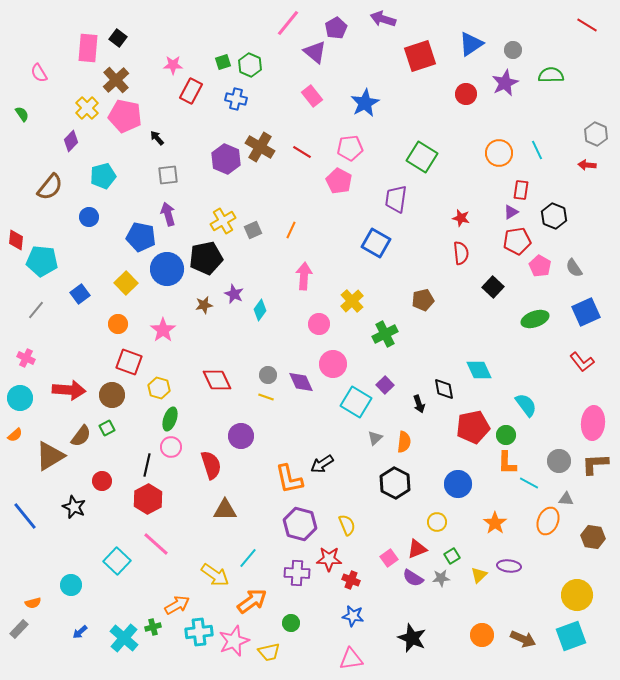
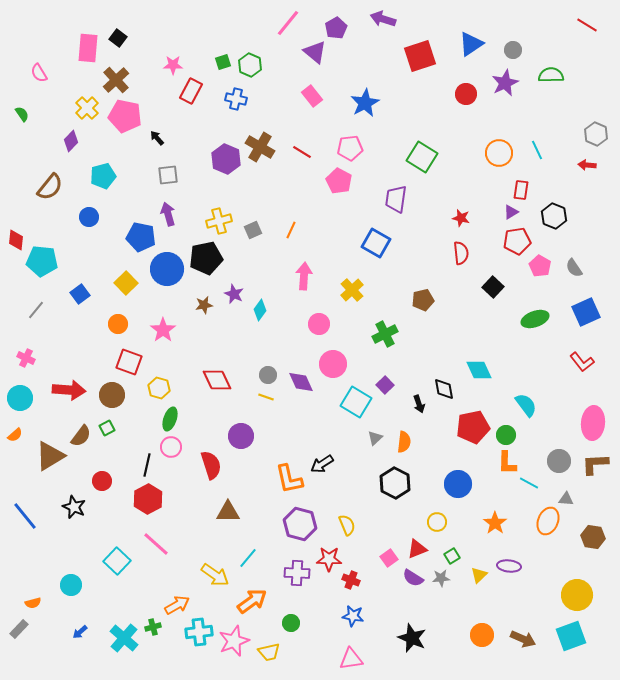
yellow cross at (223, 221): moved 4 px left; rotated 15 degrees clockwise
yellow cross at (352, 301): moved 11 px up
brown triangle at (225, 510): moved 3 px right, 2 px down
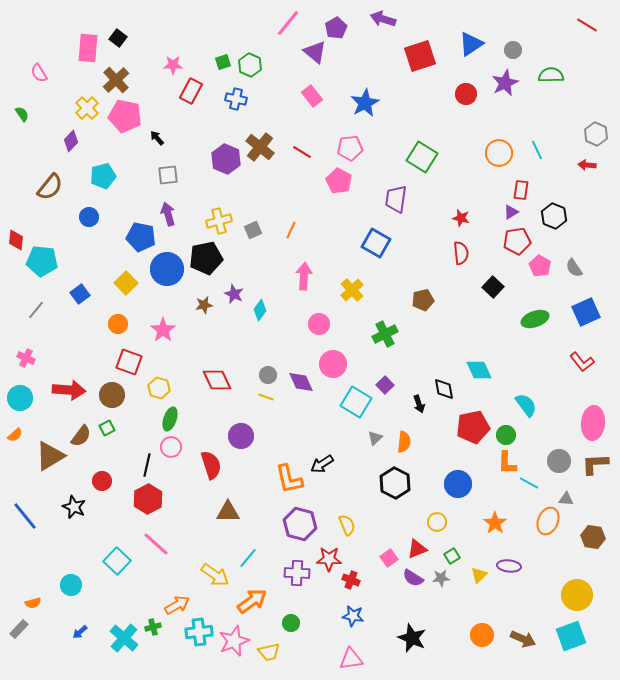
brown cross at (260, 147): rotated 8 degrees clockwise
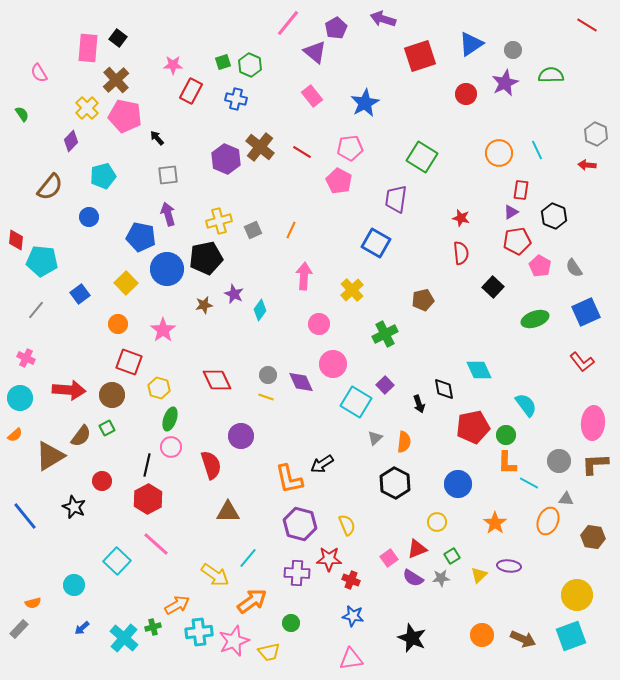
cyan circle at (71, 585): moved 3 px right
blue arrow at (80, 632): moved 2 px right, 4 px up
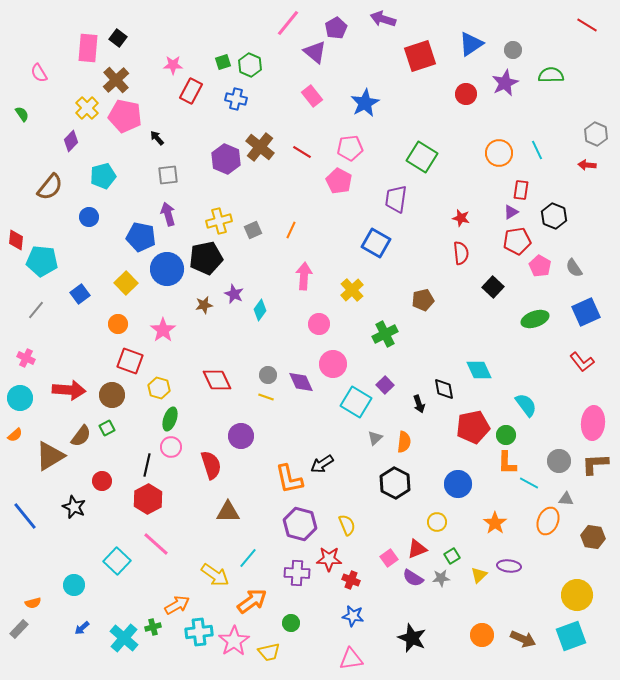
red square at (129, 362): moved 1 px right, 1 px up
pink star at (234, 641): rotated 12 degrees counterclockwise
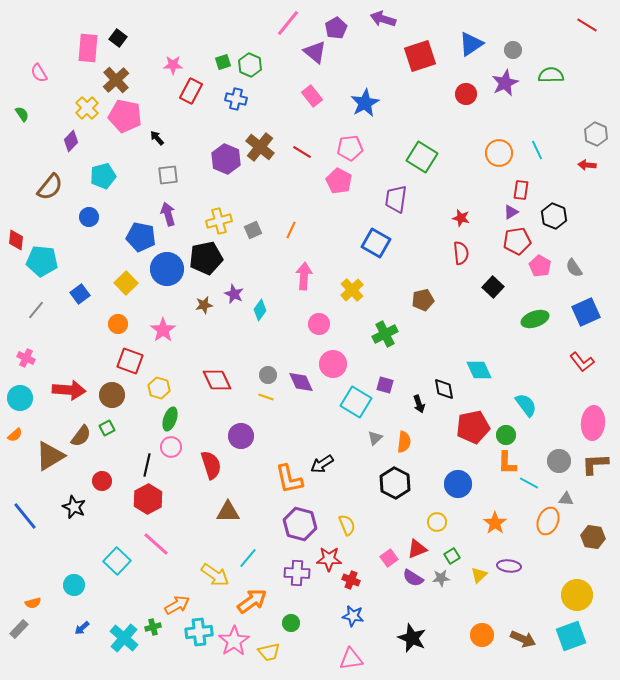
purple square at (385, 385): rotated 30 degrees counterclockwise
